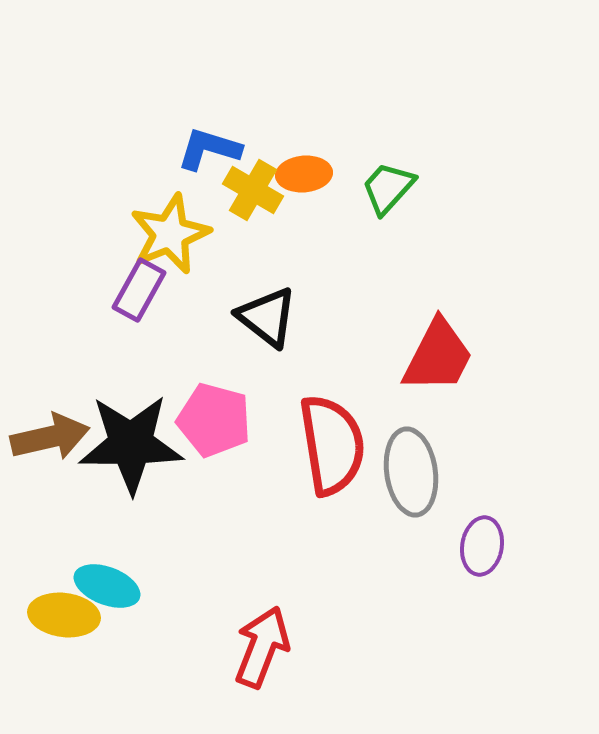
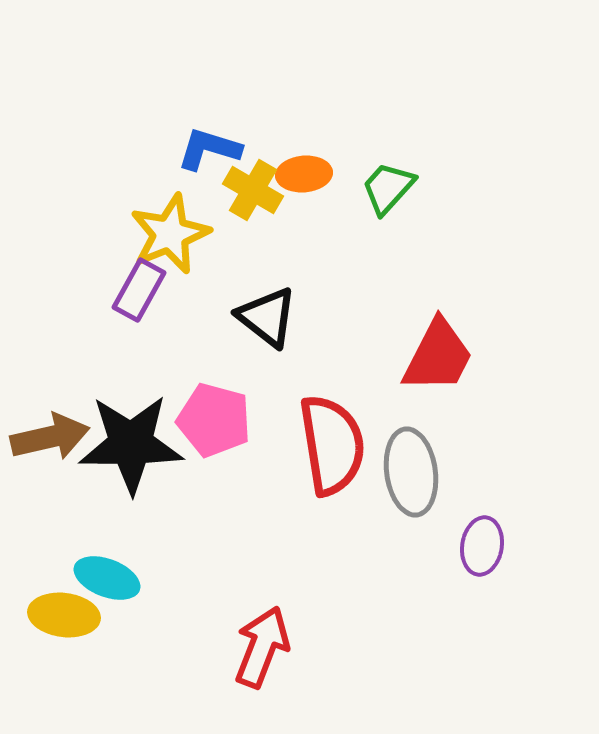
cyan ellipse: moved 8 px up
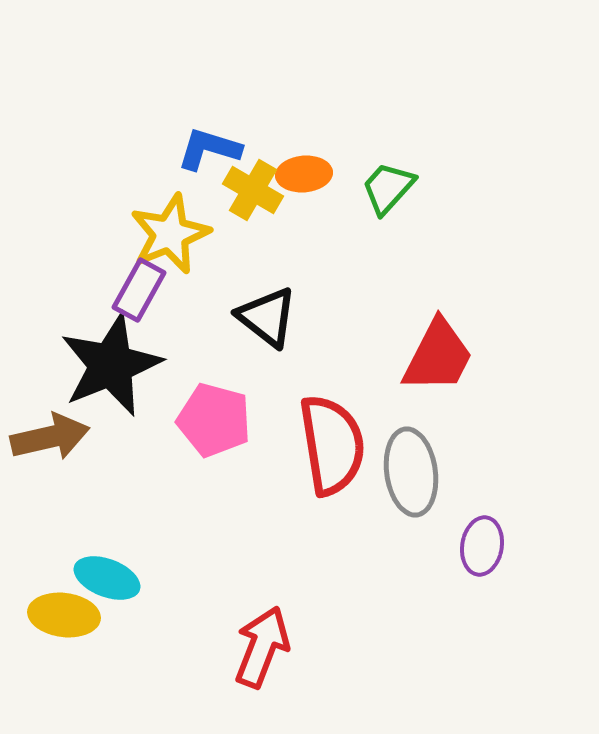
black star: moved 20 px left, 79 px up; rotated 22 degrees counterclockwise
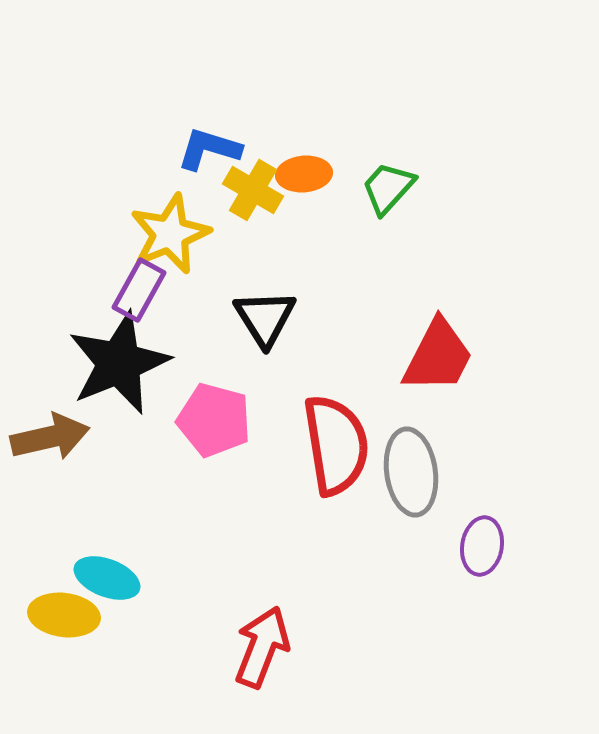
black triangle: moved 2 px left, 1 px down; rotated 20 degrees clockwise
black star: moved 8 px right, 2 px up
red semicircle: moved 4 px right
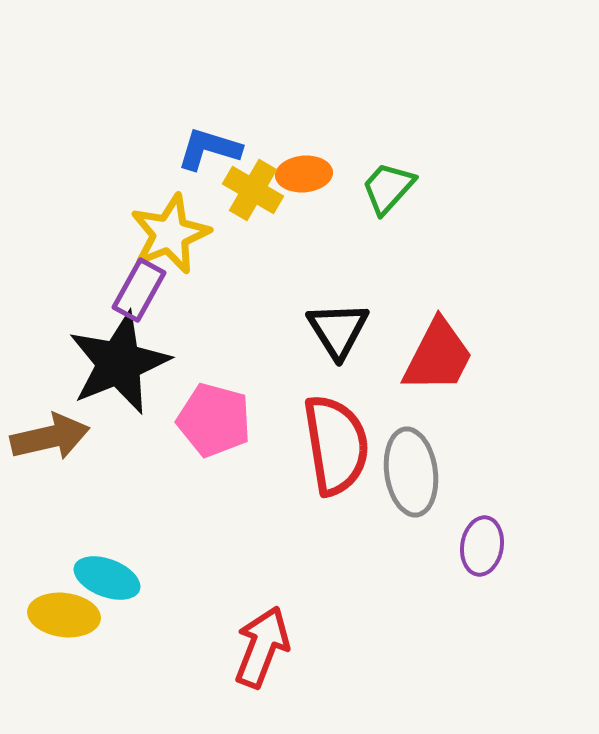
black triangle: moved 73 px right, 12 px down
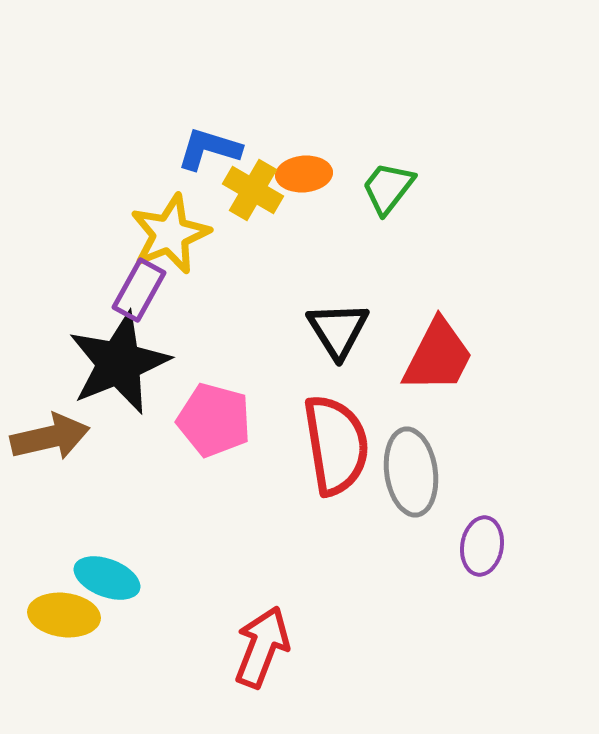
green trapezoid: rotated 4 degrees counterclockwise
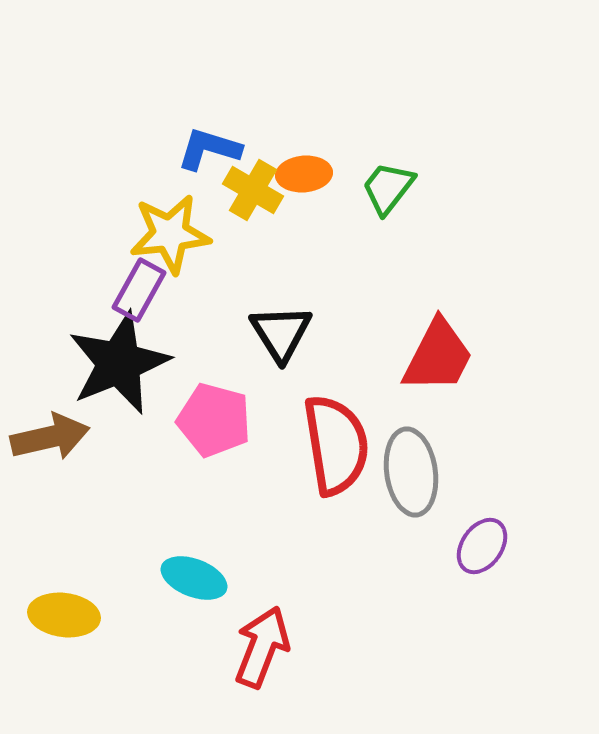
yellow star: rotated 16 degrees clockwise
black triangle: moved 57 px left, 3 px down
purple ellipse: rotated 26 degrees clockwise
cyan ellipse: moved 87 px right
